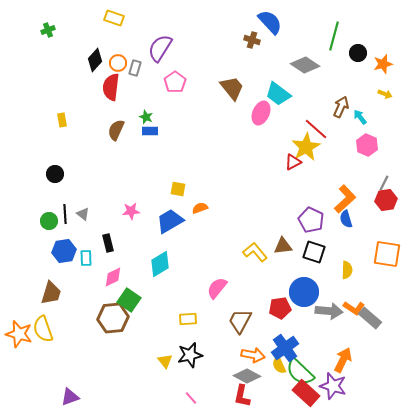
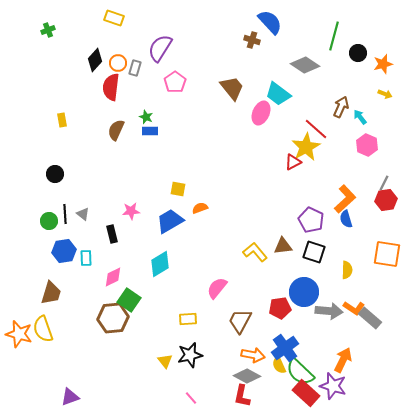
black rectangle at (108, 243): moved 4 px right, 9 px up
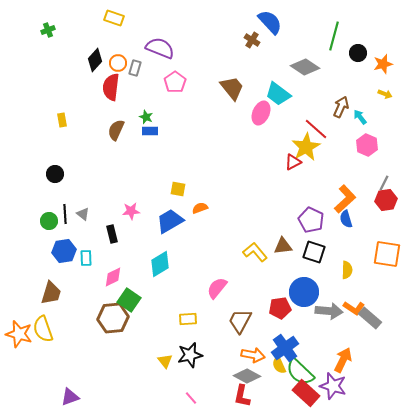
brown cross at (252, 40): rotated 14 degrees clockwise
purple semicircle at (160, 48): rotated 80 degrees clockwise
gray diamond at (305, 65): moved 2 px down
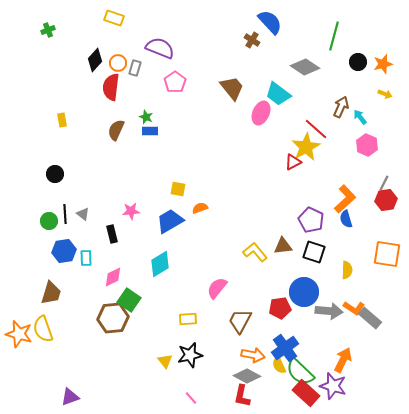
black circle at (358, 53): moved 9 px down
